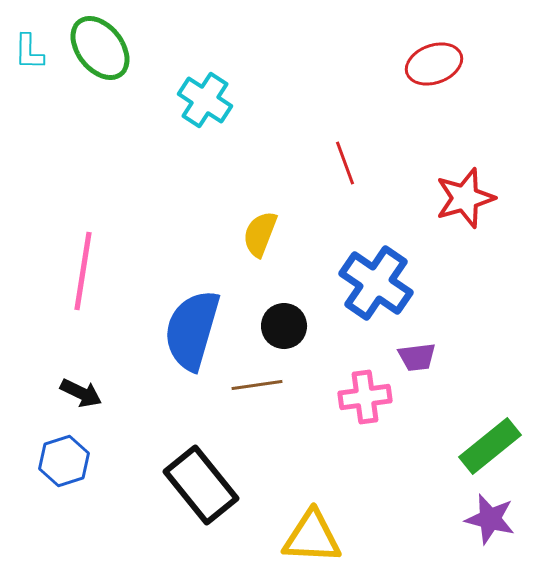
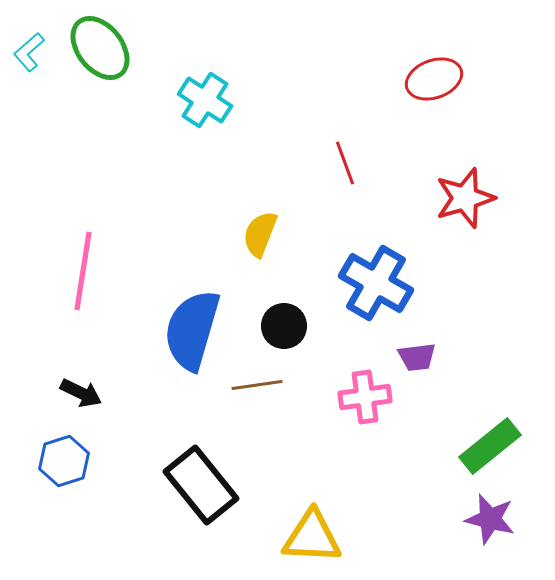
cyan L-shape: rotated 48 degrees clockwise
red ellipse: moved 15 px down
blue cross: rotated 4 degrees counterclockwise
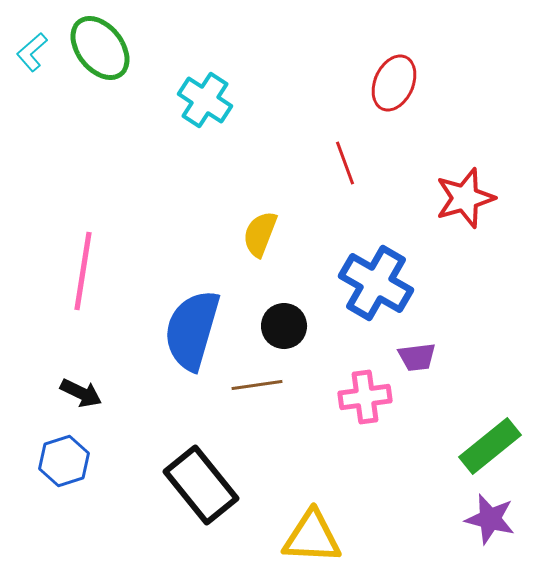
cyan L-shape: moved 3 px right
red ellipse: moved 40 px left, 4 px down; rotated 46 degrees counterclockwise
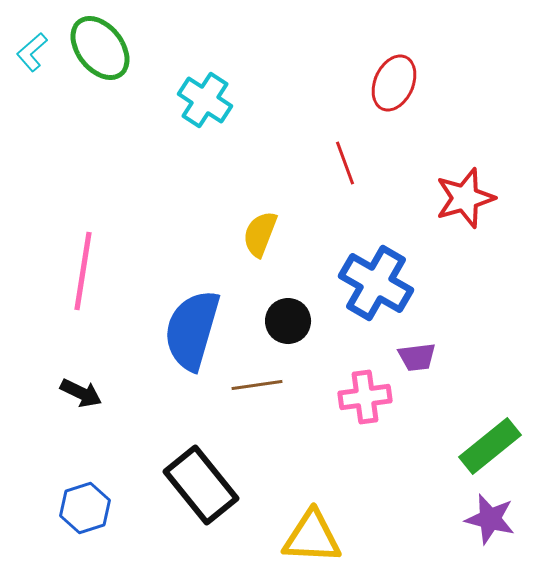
black circle: moved 4 px right, 5 px up
blue hexagon: moved 21 px right, 47 px down
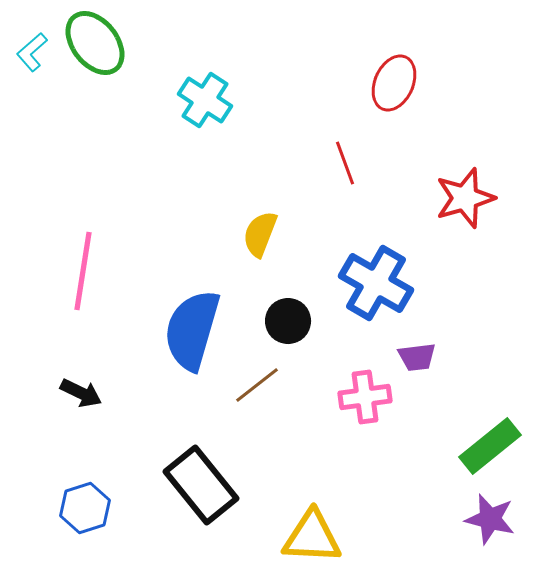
green ellipse: moved 5 px left, 5 px up
brown line: rotated 30 degrees counterclockwise
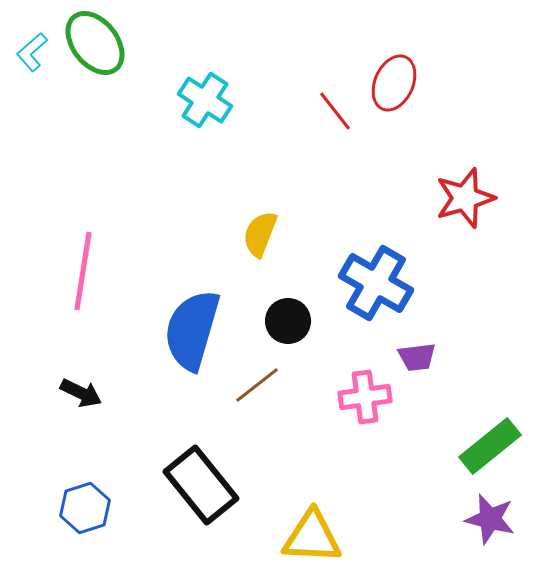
red line: moved 10 px left, 52 px up; rotated 18 degrees counterclockwise
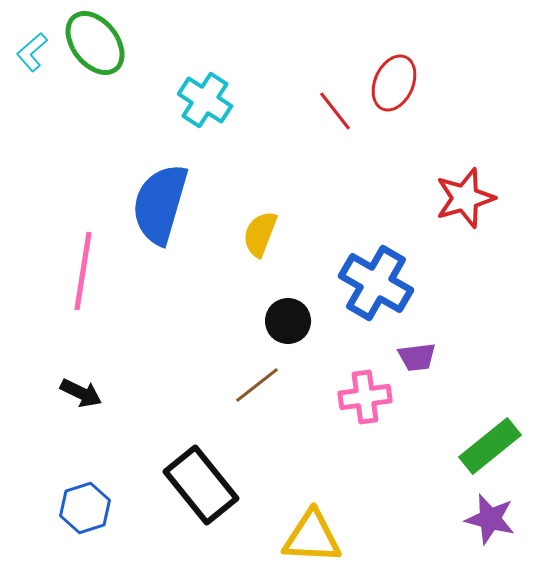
blue semicircle: moved 32 px left, 126 px up
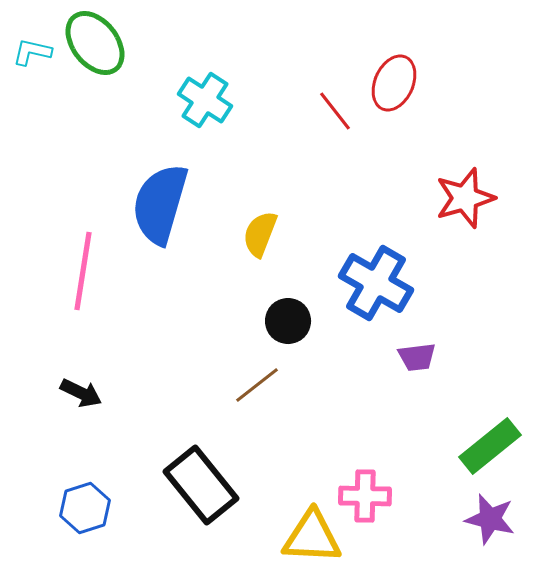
cyan L-shape: rotated 54 degrees clockwise
pink cross: moved 99 px down; rotated 9 degrees clockwise
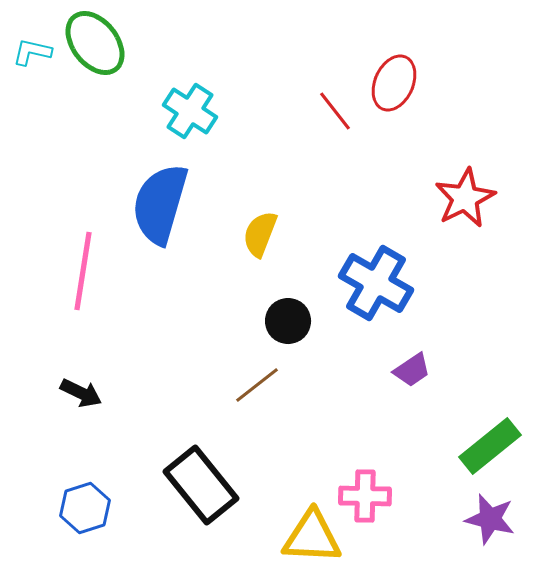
cyan cross: moved 15 px left, 11 px down
red star: rotated 10 degrees counterclockwise
purple trapezoid: moved 5 px left, 13 px down; rotated 27 degrees counterclockwise
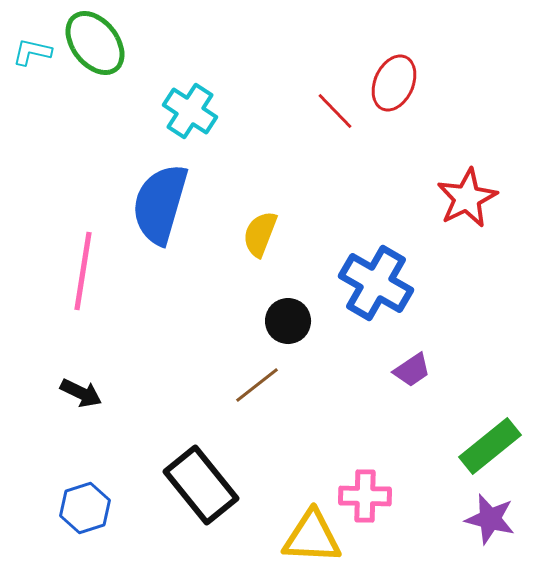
red line: rotated 6 degrees counterclockwise
red star: moved 2 px right
